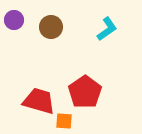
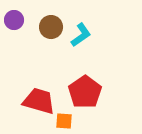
cyan L-shape: moved 26 px left, 6 px down
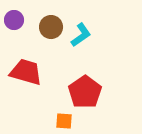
red trapezoid: moved 13 px left, 29 px up
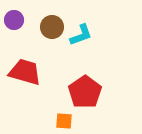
brown circle: moved 1 px right
cyan L-shape: rotated 15 degrees clockwise
red trapezoid: moved 1 px left
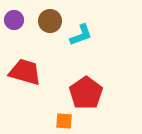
brown circle: moved 2 px left, 6 px up
red pentagon: moved 1 px right, 1 px down
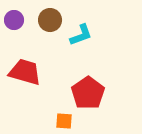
brown circle: moved 1 px up
red pentagon: moved 2 px right
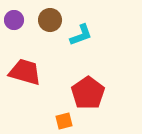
orange square: rotated 18 degrees counterclockwise
